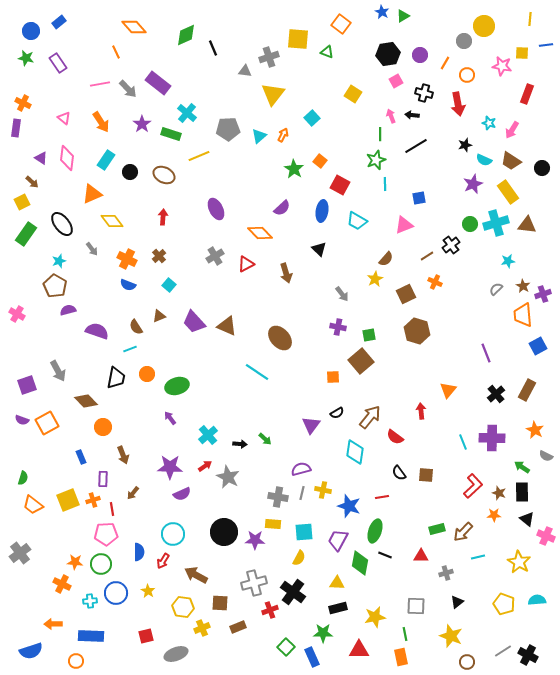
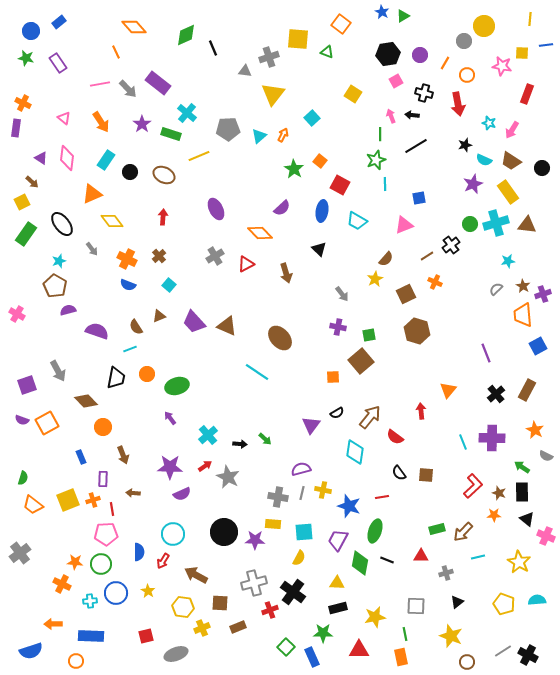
brown arrow at (133, 493): rotated 56 degrees clockwise
black line at (385, 555): moved 2 px right, 5 px down
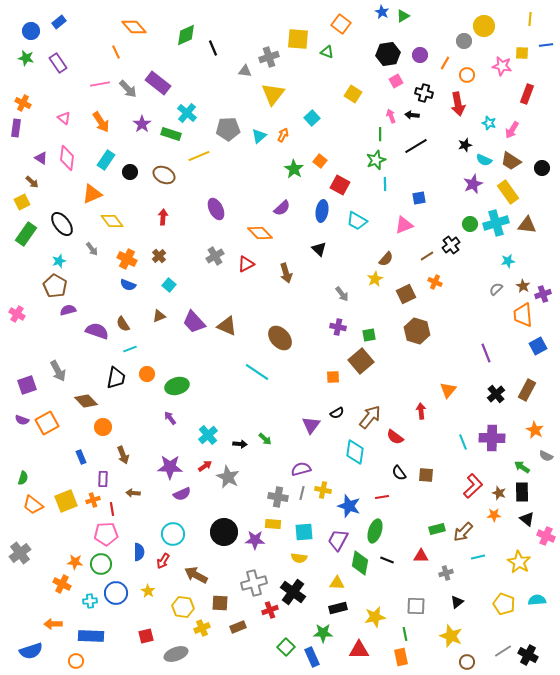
brown semicircle at (136, 327): moved 13 px left, 3 px up
yellow square at (68, 500): moved 2 px left, 1 px down
yellow semicircle at (299, 558): rotated 70 degrees clockwise
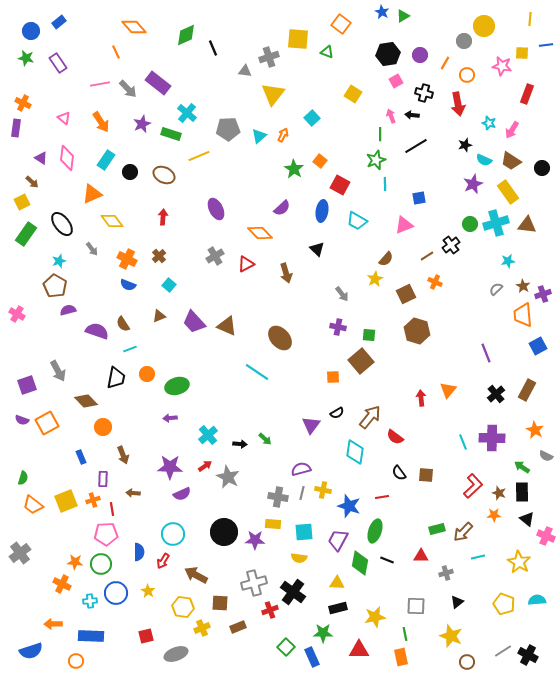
purple star at (142, 124): rotated 12 degrees clockwise
black triangle at (319, 249): moved 2 px left
green square at (369, 335): rotated 16 degrees clockwise
red arrow at (421, 411): moved 13 px up
purple arrow at (170, 418): rotated 56 degrees counterclockwise
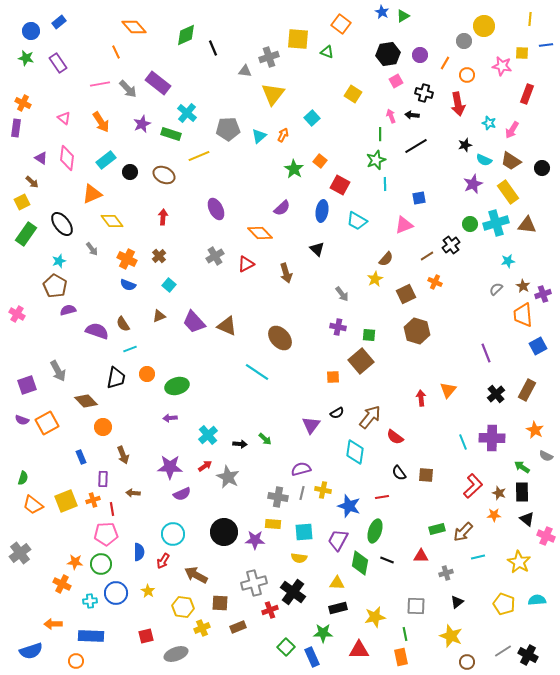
cyan rectangle at (106, 160): rotated 18 degrees clockwise
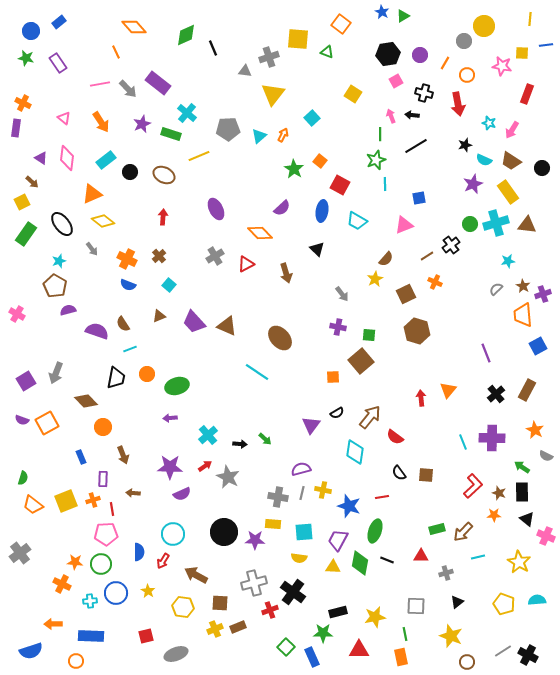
yellow diamond at (112, 221): moved 9 px left; rotated 15 degrees counterclockwise
gray arrow at (58, 371): moved 2 px left, 2 px down; rotated 50 degrees clockwise
purple square at (27, 385): moved 1 px left, 4 px up; rotated 12 degrees counterclockwise
yellow triangle at (337, 583): moved 4 px left, 16 px up
black rectangle at (338, 608): moved 4 px down
yellow cross at (202, 628): moved 13 px right, 1 px down
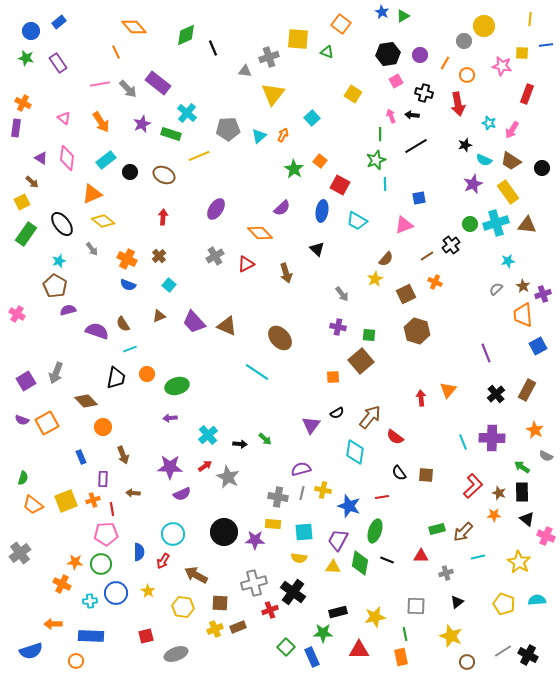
purple ellipse at (216, 209): rotated 60 degrees clockwise
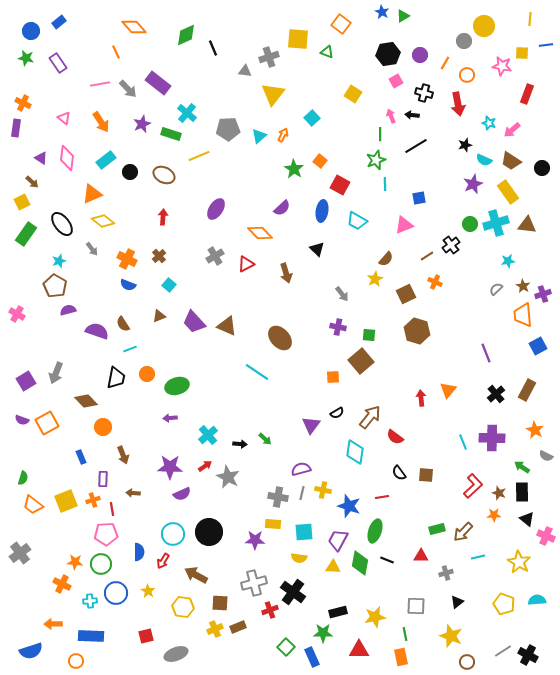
pink arrow at (512, 130): rotated 18 degrees clockwise
black circle at (224, 532): moved 15 px left
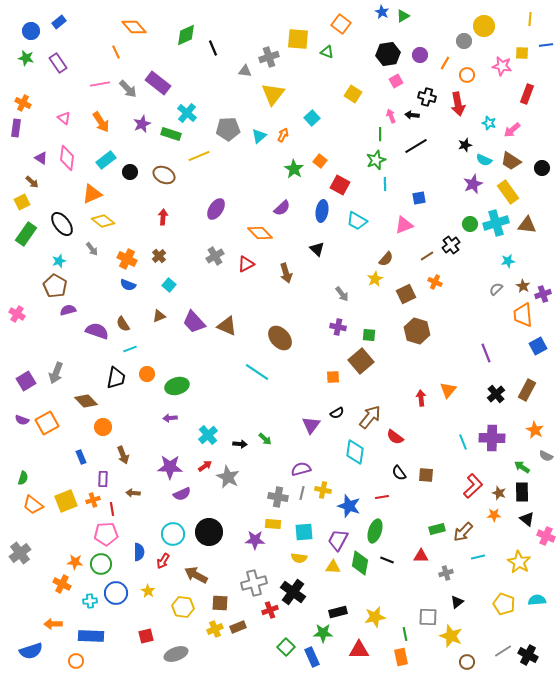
black cross at (424, 93): moved 3 px right, 4 px down
gray square at (416, 606): moved 12 px right, 11 px down
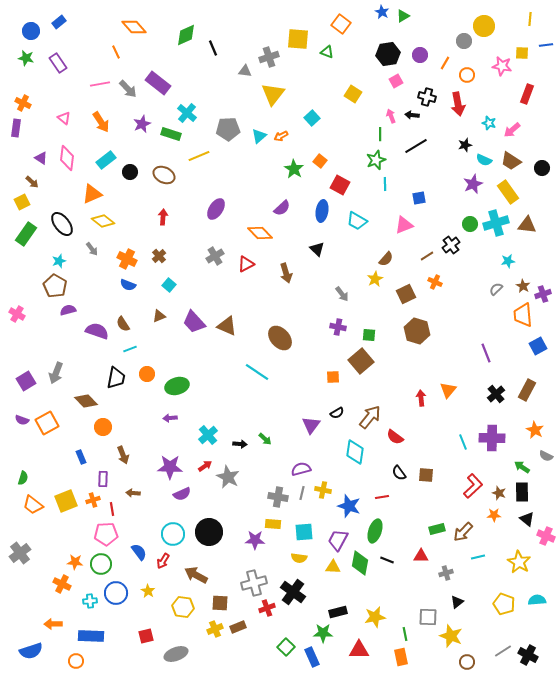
orange arrow at (283, 135): moved 2 px left, 1 px down; rotated 144 degrees counterclockwise
blue semicircle at (139, 552): rotated 36 degrees counterclockwise
red cross at (270, 610): moved 3 px left, 2 px up
